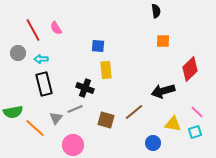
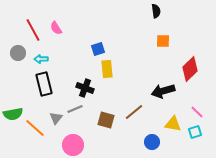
blue square: moved 3 px down; rotated 24 degrees counterclockwise
yellow rectangle: moved 1 px right, 1 px up
green semicircle: moved 2 px down
blue circle: moved 1 px left, 1 px up
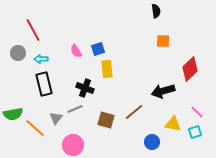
pink semicircle: moved 20 px right, 23 px down
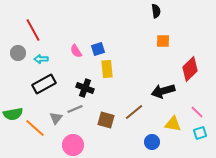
black rectangle: rotated 75 degrees clockwise
cyan square: moved 5 px right, 1 px down
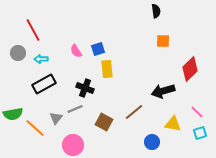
brown square: moved 2 px left, 2 px down; rotated 12 degrees clockwise
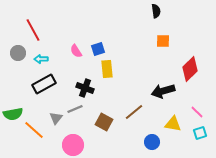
orange line: moved 1 px left, 2 px down
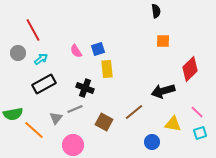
cyan arrow: rotated 144 degrees clockwise
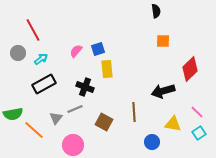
pink semicircle: rotated 72 degrees clockwise
black cross: moved 1 px up
brown line: rotated 54 degrees counterclockwise
cyan square: moved 1 px left; rotated 16 degrees counterclockwise
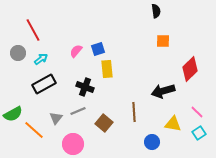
gray line: moved 3 px right, 2 px down
green semicircle: rotated 18 degrees counterclockwise
brown square: moved 1 px down; rotated 12 degrees clockwise
pink circle: moved 1 px up
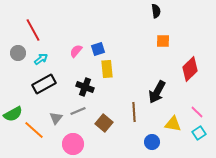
black arrow: moved 6 px left, 1 px down; rotated 45 degrees counterclockwise
